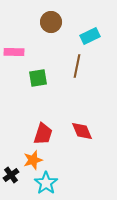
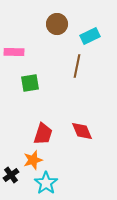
brown circle: moved 6 px right, 2 px down
green square: moved 8 px left, 5 px down
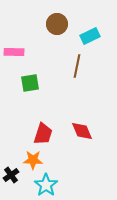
orange star: rotated 18 degrees clockwise
cyan star: moved 2 px down
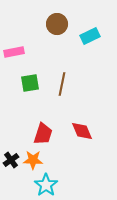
pink rectangle: rotated 12 degrees counterclockwise
brown line: moved 15 px left, 18 px down
black cross: moved 15 px up
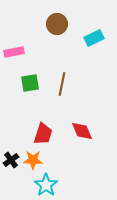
cyan rectangle: moved 4 px right, 2 px down
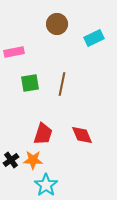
red diamond: moved 4 px down
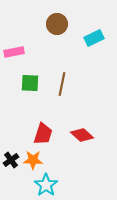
green square: rotated 12 degrees clockwise
red diamond: rotated 25 degrees counterclockwise
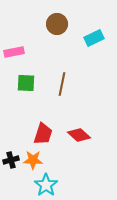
green square: moved 4 px left
red diamond: moved 3 px left
black cross: rotated 21 degrees clockwise
